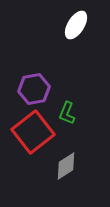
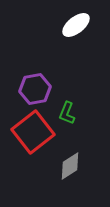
white ellipse: rotated 20 degrees clockwise
purple hexagon: moved 1 px right
gray diamond: moved 4 px right
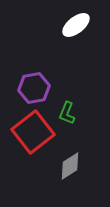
purple hexagon: moved 1 px left, 1 px up
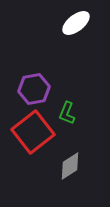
white ellipse: moved 2 px up
purple hexagon: moved 1 px down
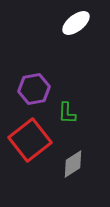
green L-shape: rotated 20 degrees counterclockwise
red square: moved 3 px left, 8 px down
gray diamond: moved 3 px right, 2 px up
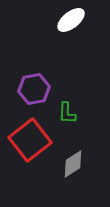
white ellipse: moved 5 px left, 3 px up
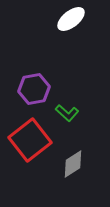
white ellipse: moved 1 px up
green L-shape: rotated 50 degrees counterclockwise
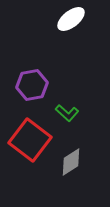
purple hexagon: moved 2 px left, 4 px up
red square: rotated 15 degrees counterclockwise
gray diamond: moved 2 px left, 2 px up
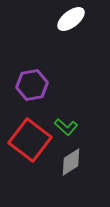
green L-shape: moved 1 px left, 14 px down
